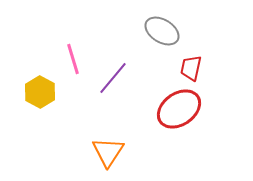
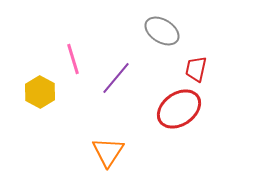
red trapezoid: moved 5 px right, 1 px down
purple line: moved 3 px right
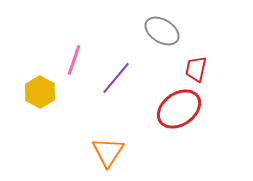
pink line: moved 1 px right, 1 px down; rotated 36 degrees clockwise
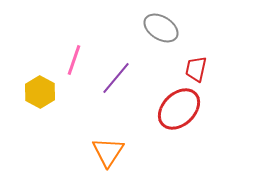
gray ellipse: moved 1 px left, 3 px up
red ellipse: rotated 9 degrees counterclockwise
